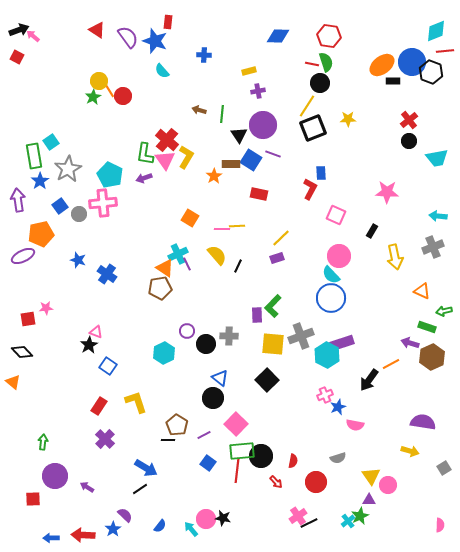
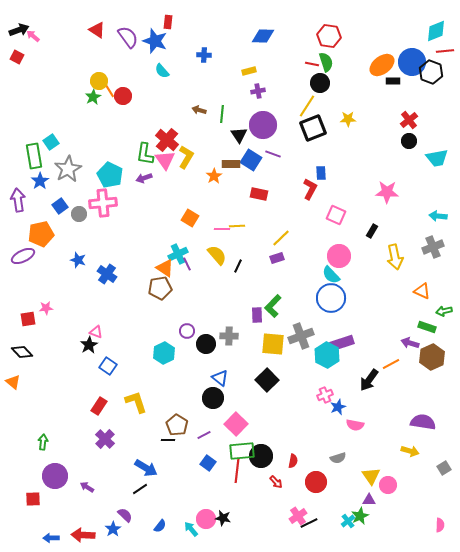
blue diamond at (278, 36): moved 15 px left
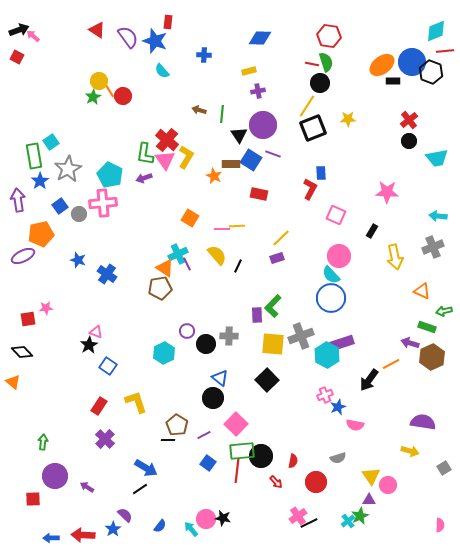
blue diamond at (263, 36): moved 3 px left, 2 px down
orange star at (214, 176): rotated 14 degrees counterclockwise
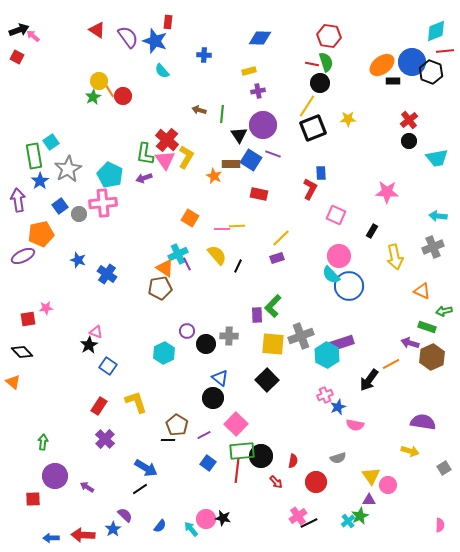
blue circle at (331, 298): moved 18 px right, 12 px up
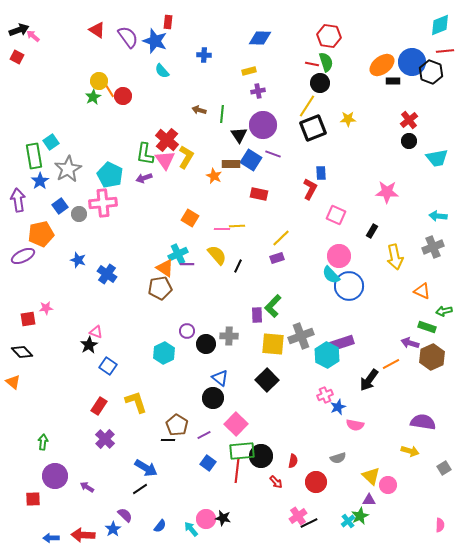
cyan diamond at (436, 31): moved 4 px right, 6 px up
purple line at (187, 264): rotated 64 degrees counterclockwise
yellow triangle at (371, 476): rotated 12 degrees counterclockwise
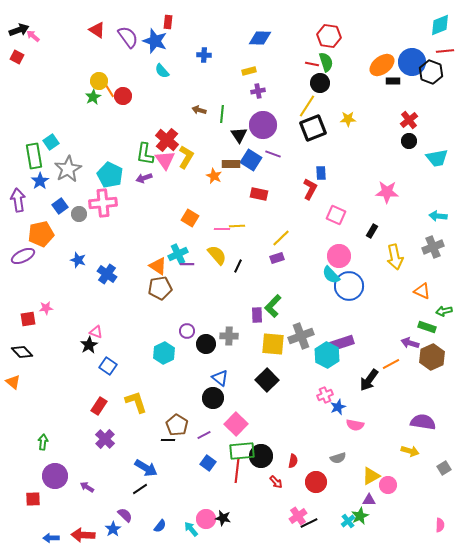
orange triangle at (165, 268): moved 7 px left, 2 px up
yellow triangle at (371, 476): rotated 48 degrees clockwise
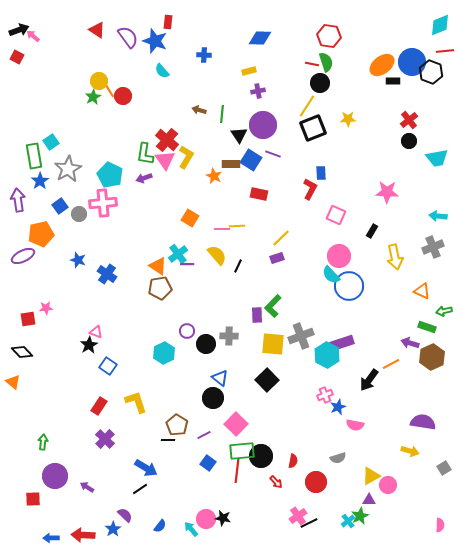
cyan cross at (178, 254): rotated 12 degrees counterclockwise
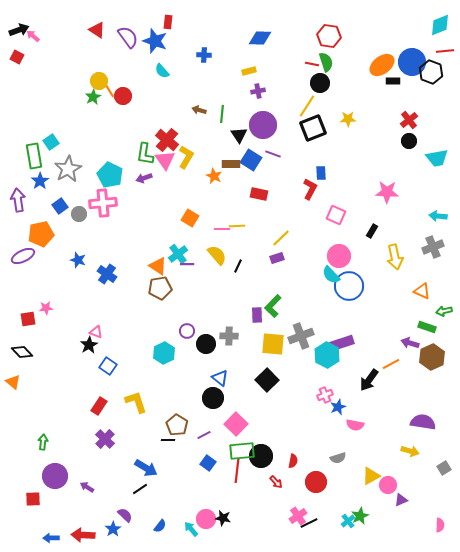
purple triangle at (369, 500): moved 32 px right; rotated 24 degrees counterclockwise
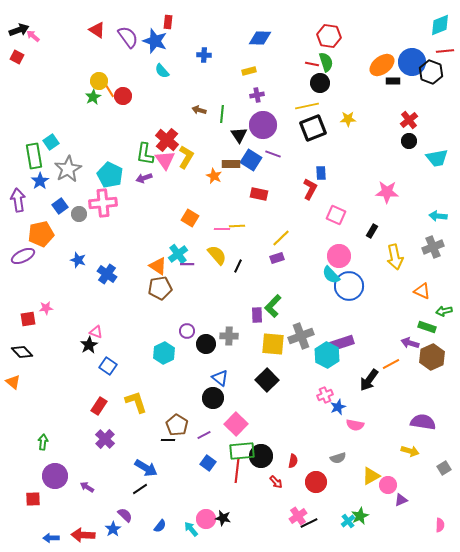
purple cross at (258, 91): moved 1 px left, 4 px down
yellow line at (307, 106): rotated 45 degrees clockwise
